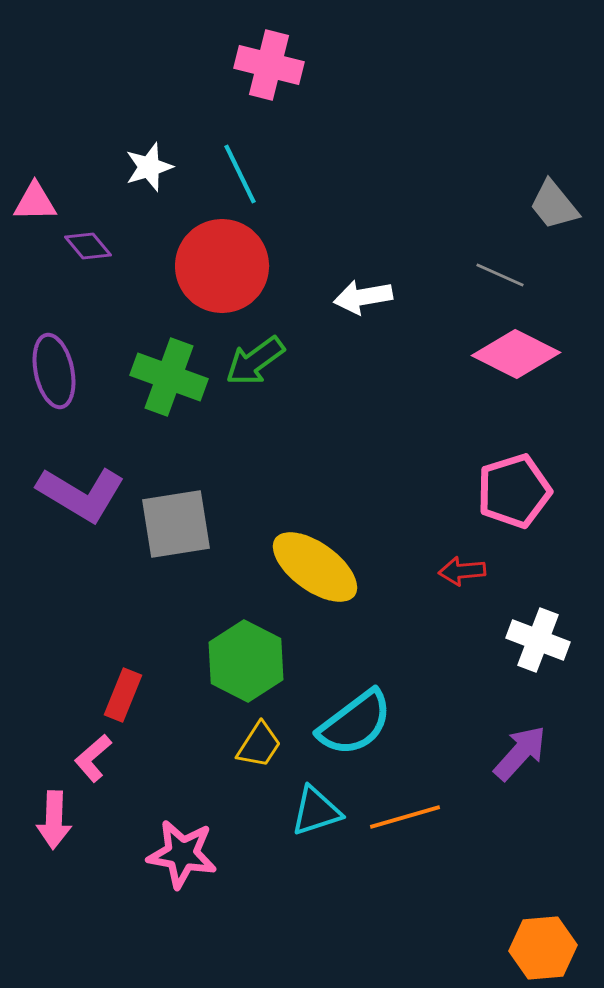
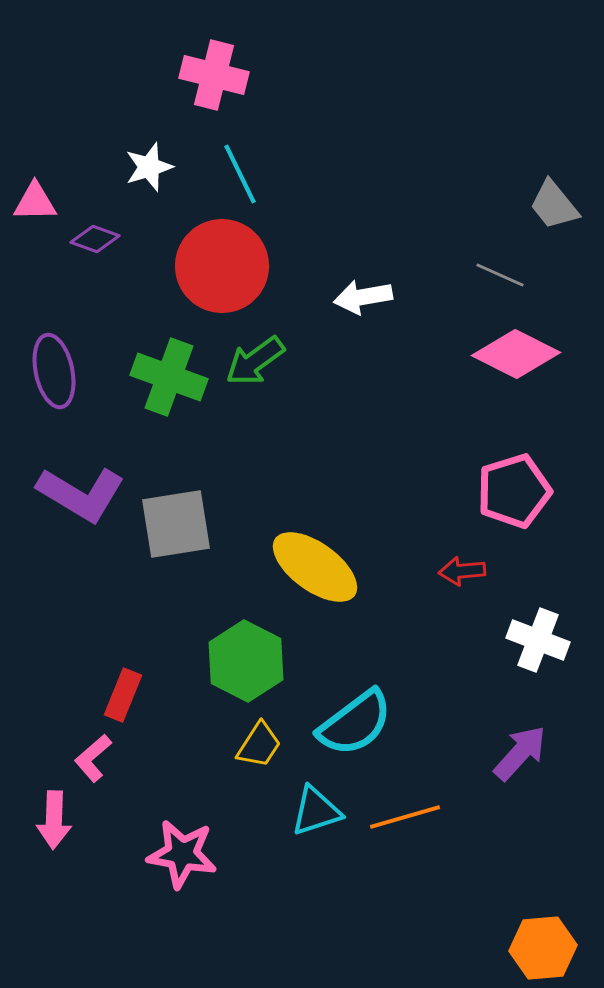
pink cross: moved 55 px left, 10 px down
purple diamond: moved 7 px right, 7 px up; rotated 30 degrees counterclockwise
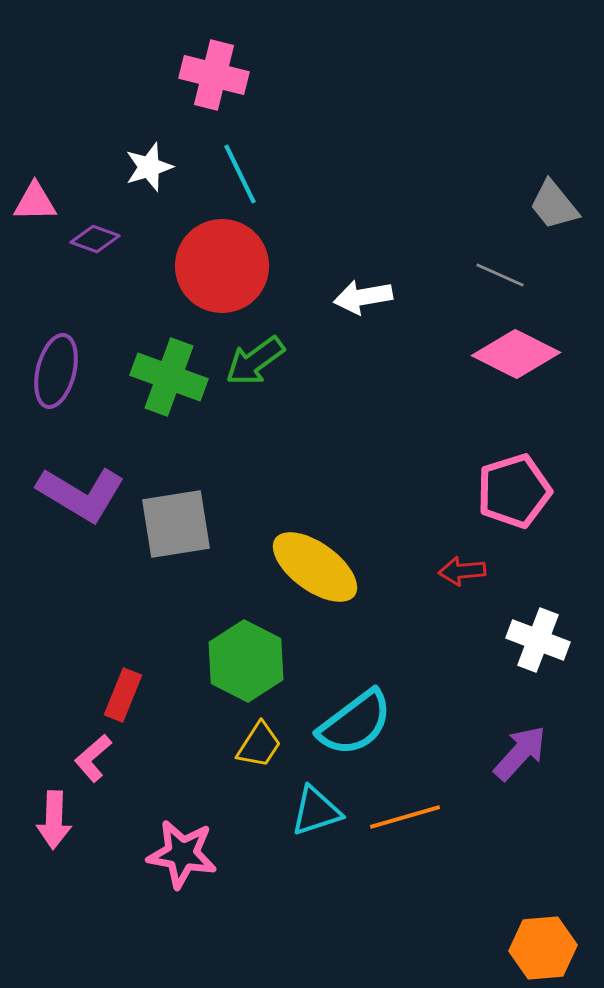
purple ellipse: moved 2 px right; rotated 26 degrees clockwise
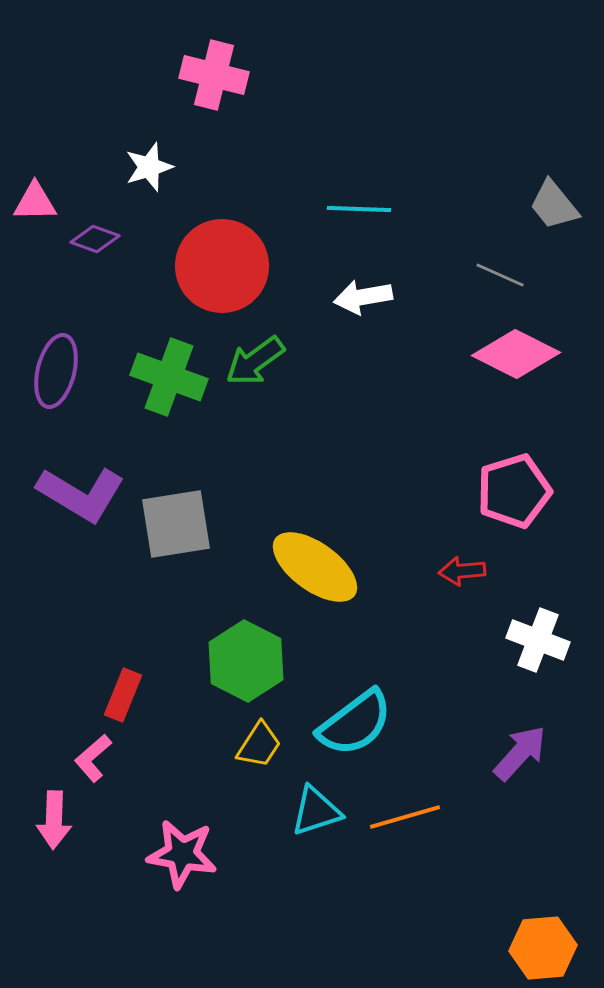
cyan line: moved 119 px right, 35 px down; rotated 62 degrees counterclockwise
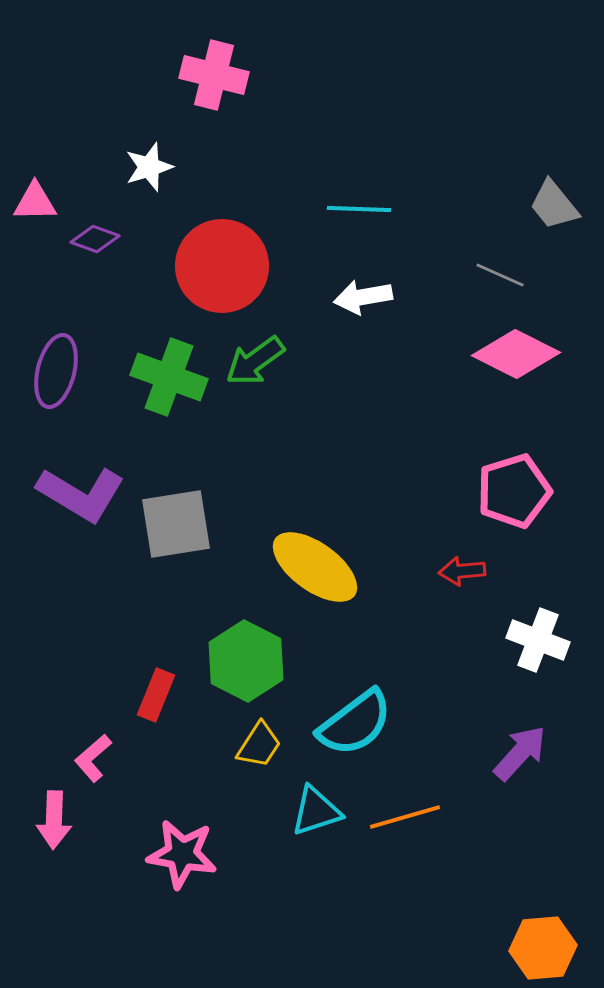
red rectangle: moved 33 px right
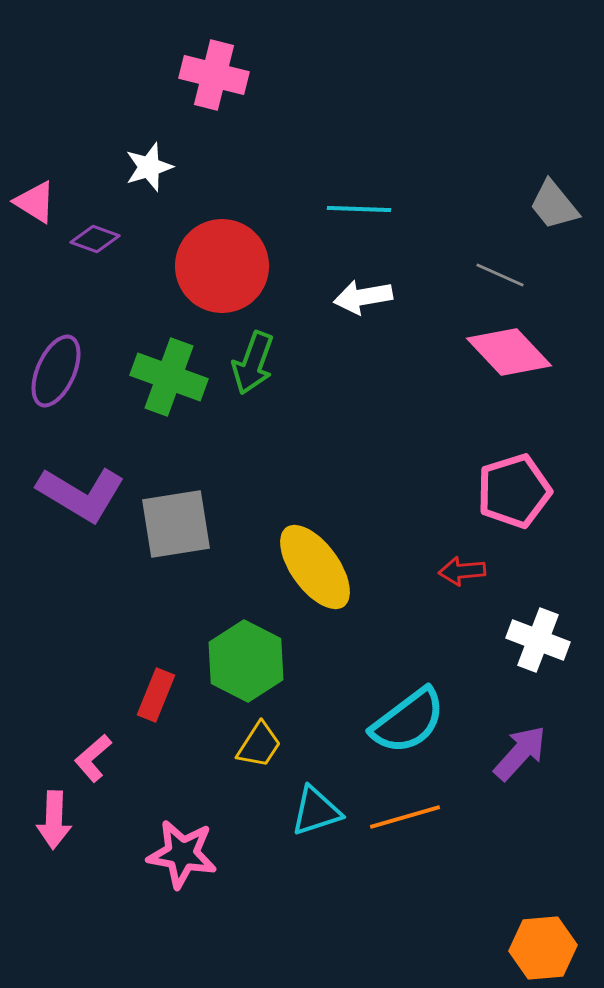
pink triangle: rotated 33 degrees clockwise
pink diamond: moved 7 px left, 2 px up; rotated 20 degrees clockwise
green arrow: moved 2 px left, 2 px down; rotated 34 degrees counterclockwise
purple ellipse: rotated 10 degrees clockwise
yellow ellipse: rotated 18 degrees clockwise
cyan semicircle: moved 53 px right, 2 px up
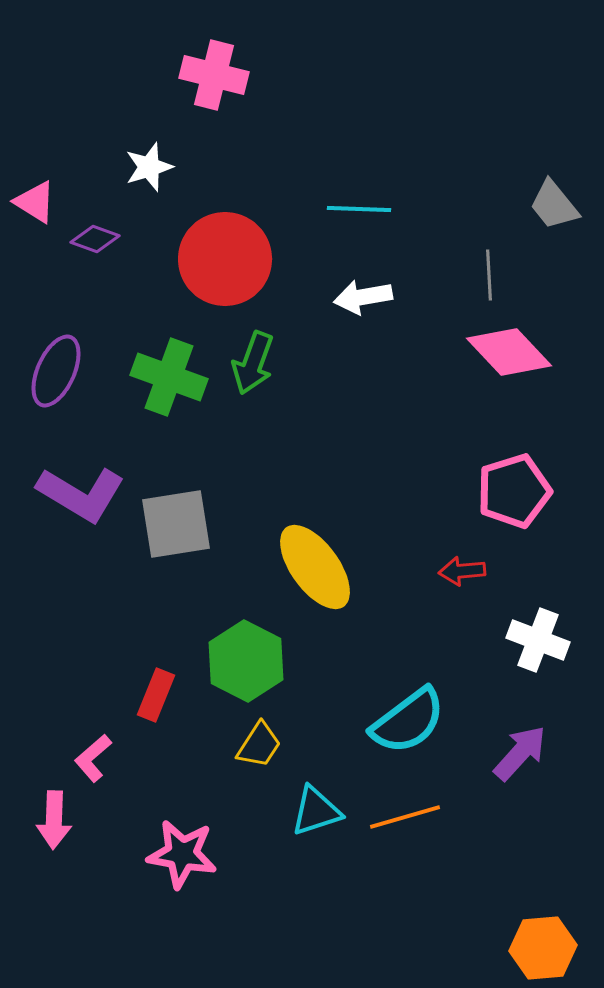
red circle: moved 3 px right, 7 px up
gray line: moved 11 px left; rotated 63 degrees clockwise
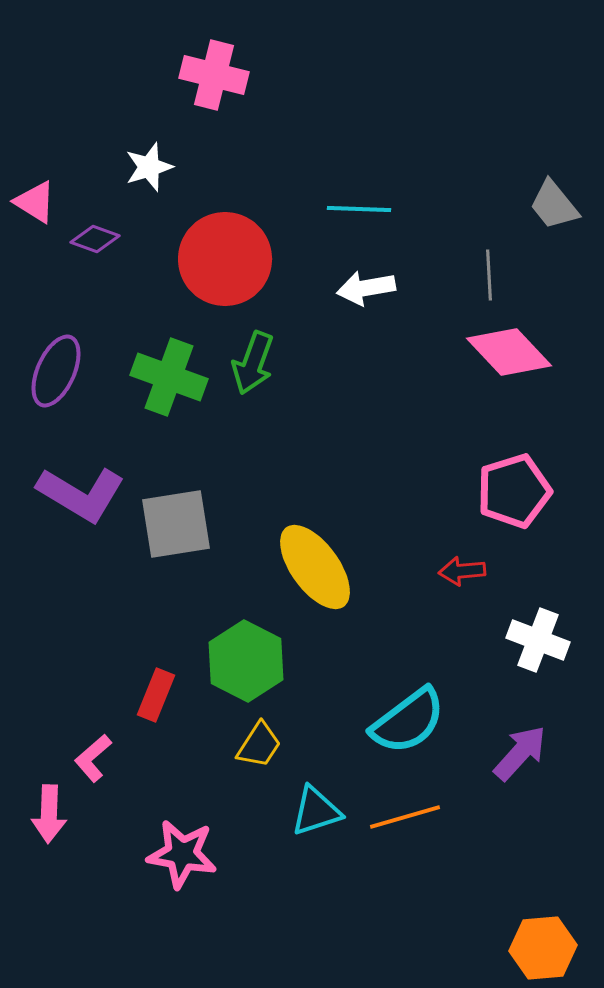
white arrow: moved 3 px right, 9 px up
pink arrow: moved 5 px left, 6 px up
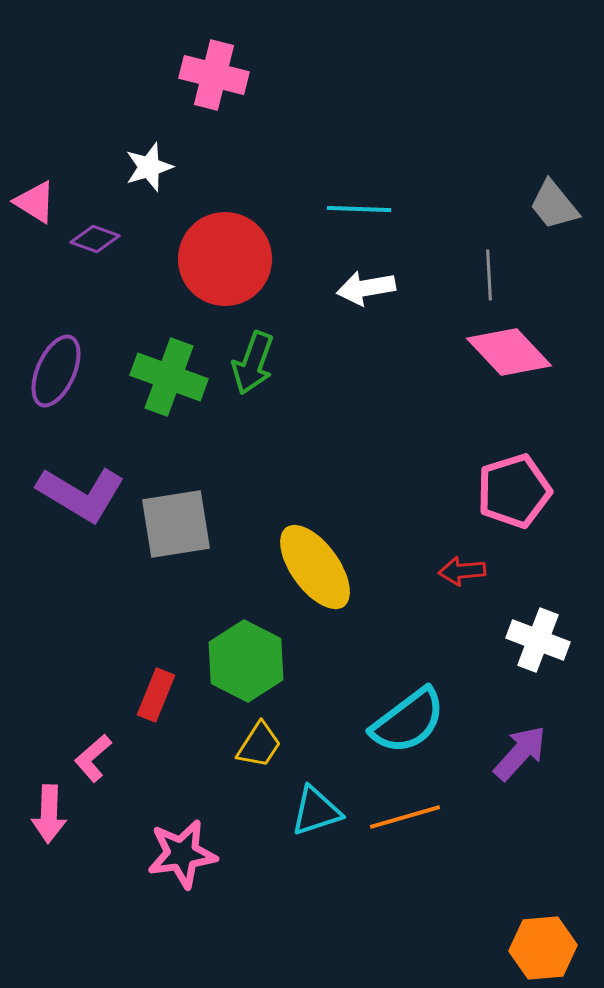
pink star: rotated 18 degrees counterclockwise
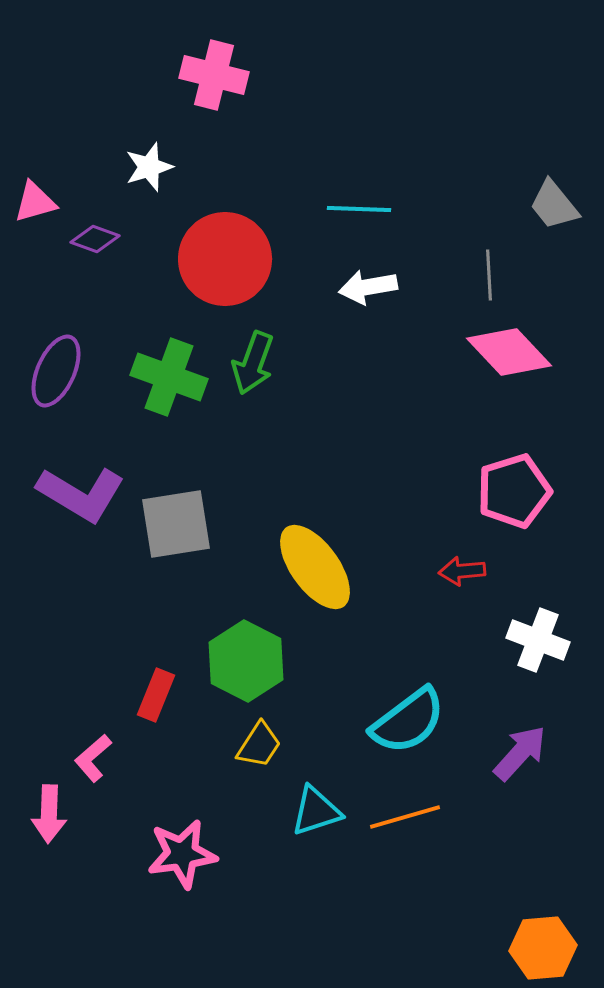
pink triangle: rotated 48 degrees counterclockwise
white arrow: moved 2 px right, 1 px up
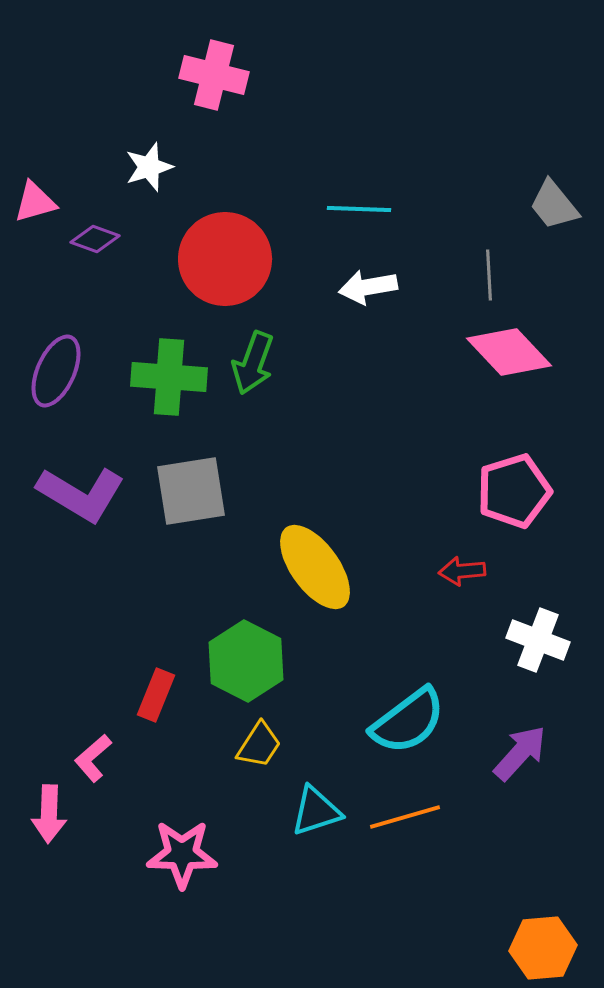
green cross: rotated 16 degrees counterclockwise
gray square: moved 15 px right, 33 px up
pink star: rotated 10 degrees clockwise
